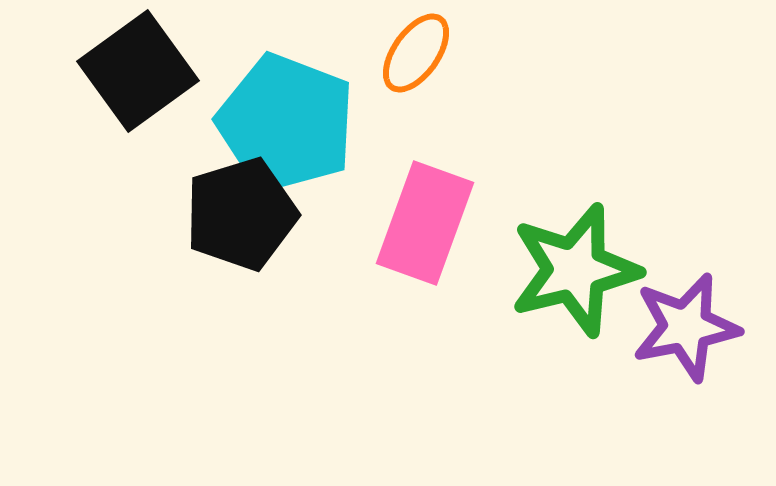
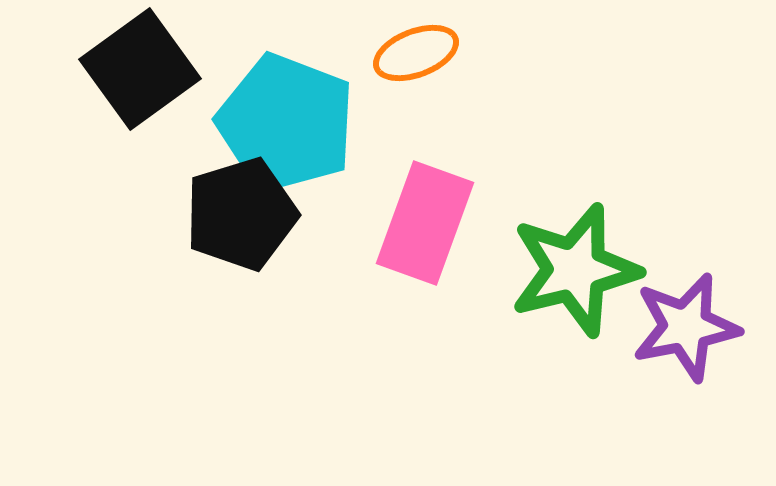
orange ellipse: rotated 34 degrees clockwise
black square: moved 2 px right, 2 px up
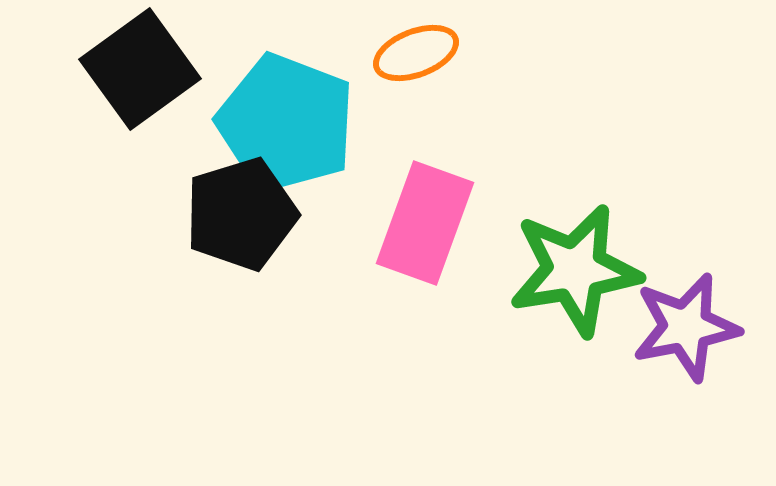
green star: rotated 5 degrees clockwise
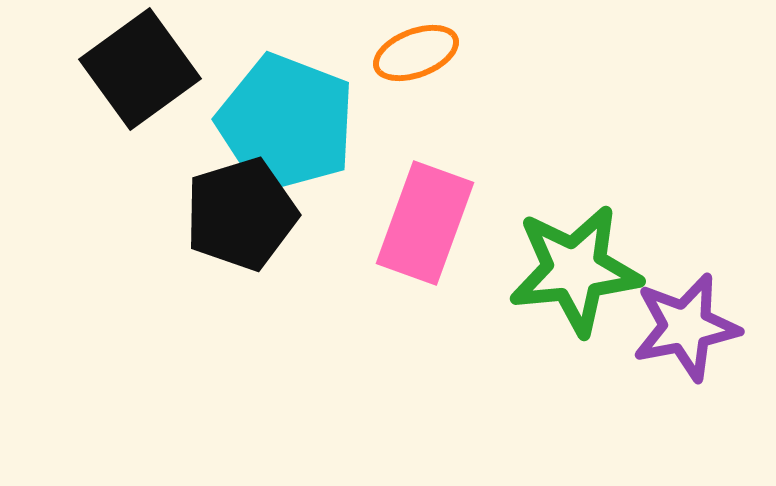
green star: rotated 3 degrees clockwise
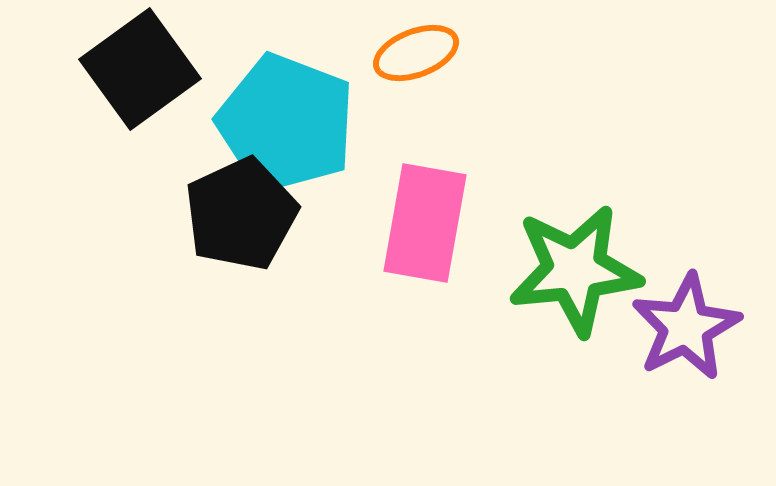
black pentagon: rotated 8 degrees counterclockwise
pink rectangle: rotated 10 degrees counterclockwise
purple star: rotated 16 degrees counterclockwise
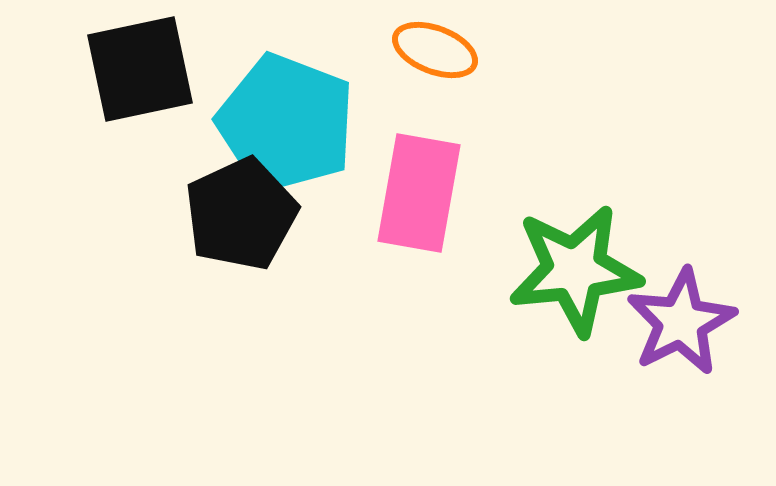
orange ellipse: moved 19 px right, 3 px up; rotated 42 degrees clockwise
black square: rotated 24 degrees clockwise
pink rectangle: moved 6 px left, 30 px up
purple star: moved 5 px left, 5 px up
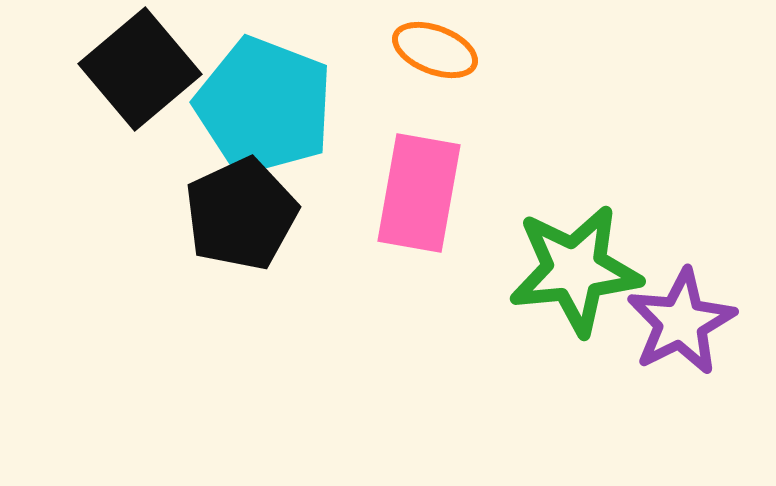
black square: rotated 28 degrees counterclockwise
cyan pentagon: moved 22 px left, 17 px up
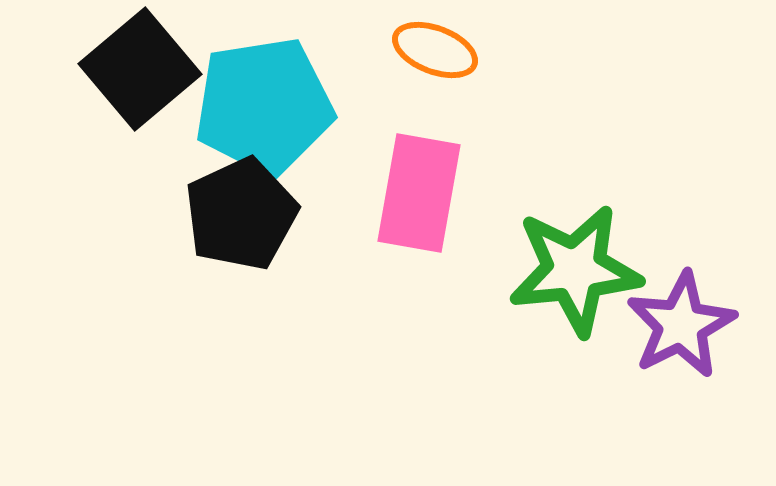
cyan pentagon: rotated 30 degrees counterclockwise
purple star: moved 3 px down
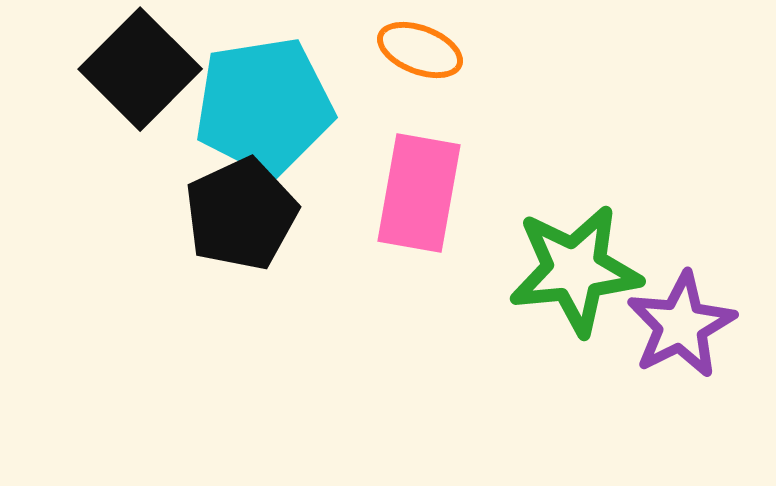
orange ellipse: moved 15 px left
black square: rotated 5 degrees counterclockwise
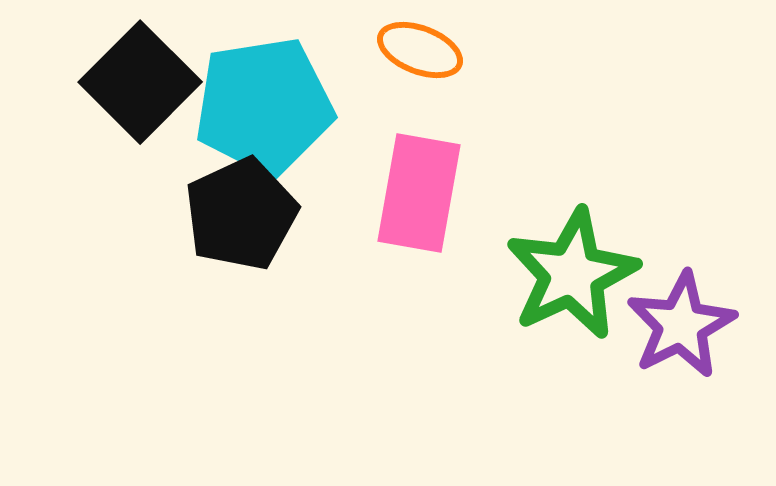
black square: moved 13 px down
green star: moved 3 px left, 4 px down; rotated 19 degrees counterclockwise
